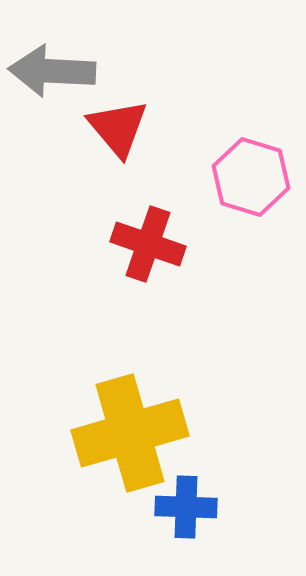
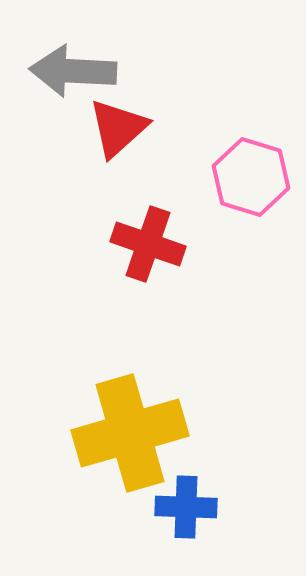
gray arrow: moved 21 px right
red triangle: rotated 28 degrees clockwise
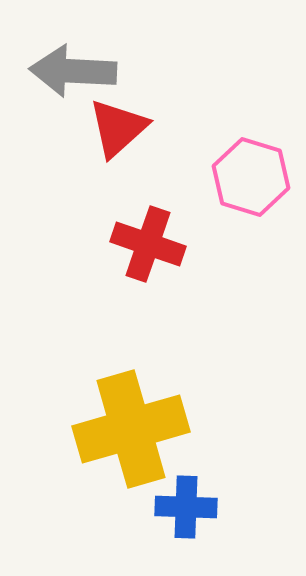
yellow cross: moved 1 px right, 4 px up
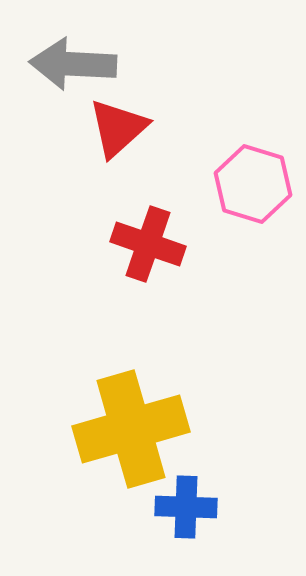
gray arrow: moved 7 px up
pink hexagon: moved 2 px right, 7 px down
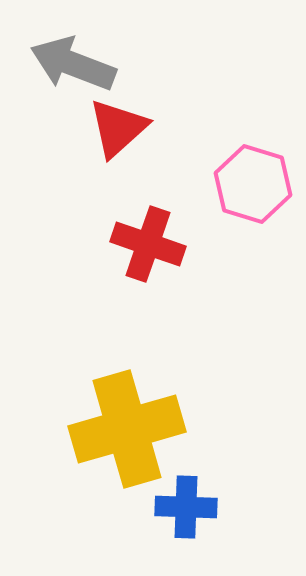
gray arrow: rotated 18 degrees clockwise
yellow cross: moved 4 px left
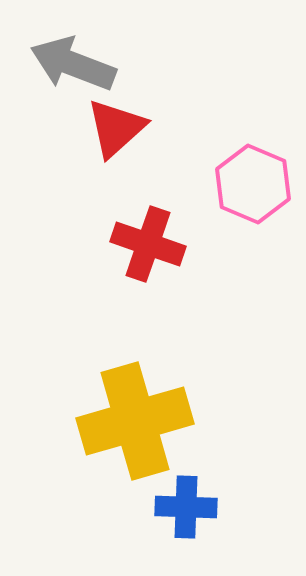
red triangle: moved 2 px left
pink hexagon: rotated 6 degrees clockwise
yellow cross: moved 8 px right, 8 px up
